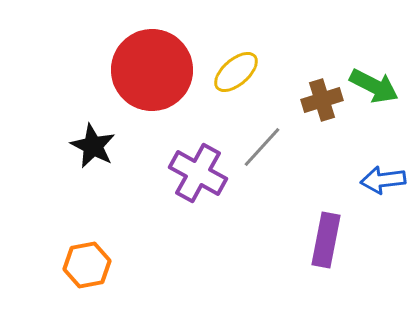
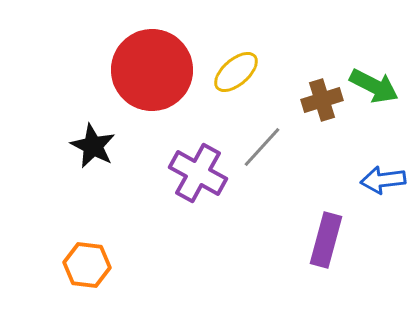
purple rectangle: rotated 4 degrees clockwise
orange hexagon: rotated 18 degrees clockwise
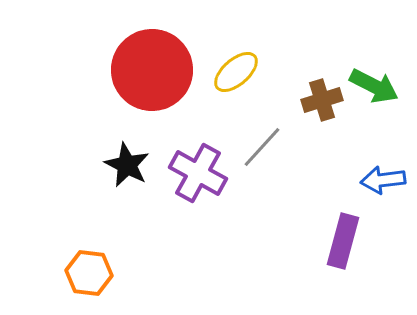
black star: moved 34 px right, 19 px down
purple rectangle: moved 17 px right, 1 px down
orange hexagon: moved 2 px right, 8 px down
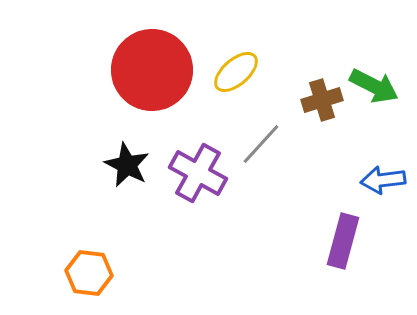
gray line: moved 1 px left, 3 px up
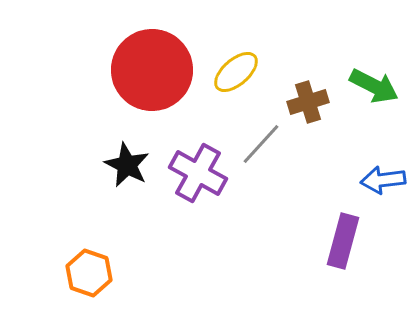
brown cross: moved 14 px left, 2 px down
orange hexagon: rotated 12 degrees clockwise
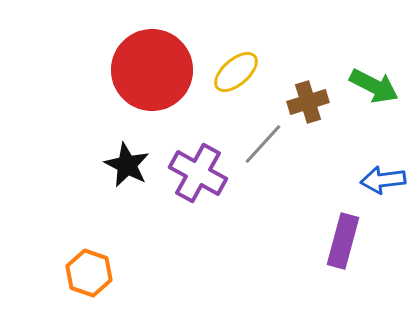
gray line: moved 2 px right
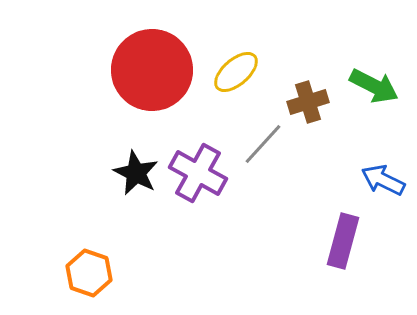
black star: moved 9 px right, 8 px down
blue arrow: rotated 33 degrees clockwise
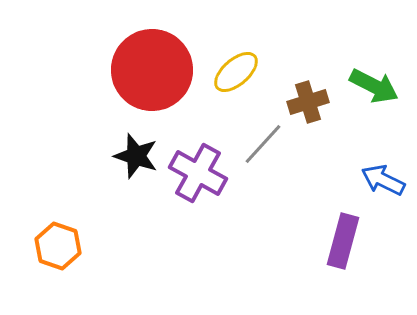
black star: moved 17 px up; rotated 9 degrees counterclockwise
orange hexagon: moved 31 px left, 27 px up
